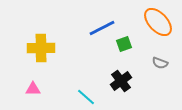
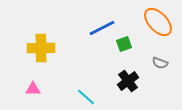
black cross: moved 7 px right
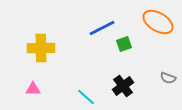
orange ellipse: rotated 16 degrees counterclockwise
gray semicircle: moved 8 px right, 15 px down
black cross: moved 5 px left, 5 px down
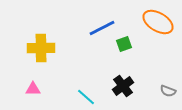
gray semicircle: moved 13 px down
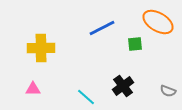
green square: moved 11 px right; rotated 14 degrees clockwise
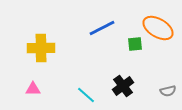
orange ellipse: moved 6 px down
gray semicircle: rotated 35 degrees counterclockwise
cyan line: moved 2 px up
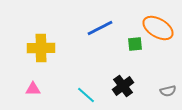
blue line: moved 2 px left
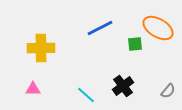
gray semicircle: rotated 35 degrees counterclockwise
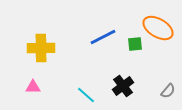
blue line: moved 3 px right, 9 px down
pink triangle: moved 2 px up
